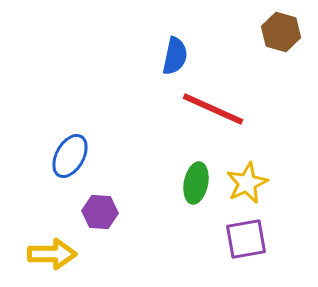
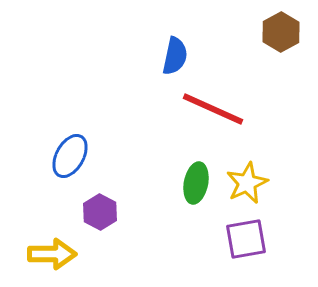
brown hexagon: rotated 15 degrees clockwise
purple hexagon: rotated 24 degrees clockwise
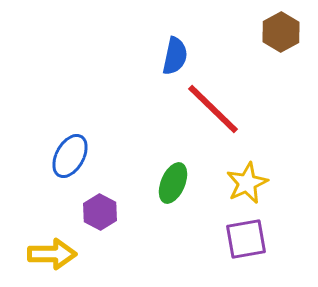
red line: rotated 20 degrees clockwise
green ellipse: moved 23 px left; rotated 12 degrees clockwise
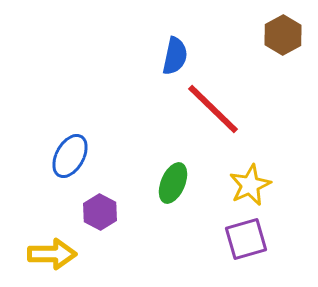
brown hexagon: moved 2 px right, 3 px down
yellow star: moved 3 px right, 2 px down
purple square: rotated 6 degrees counterclockwise
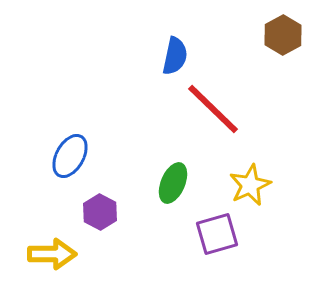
purple square: moved 29 px left, 5 px up
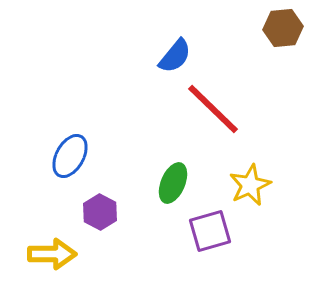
brown hexagon: moved 7 px up; rotated 24 degrees clockwise
blue semicircle: rotated 27 degrees clockwise
purple square: moved 7 px left, 3 px up
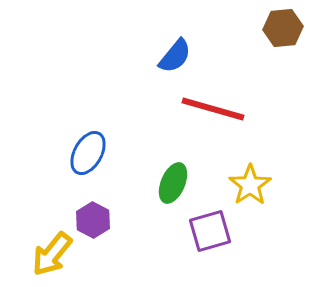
red line: rotated 28 degrees counterclockwise
blue ellipse: moved 18 px right, 3 px up
yellow star: rotated 9 degrees counterclockwise
purple hexagon: moved 7 px left, 8 px down
yellow arrow: rotated 129 degrees clockwise
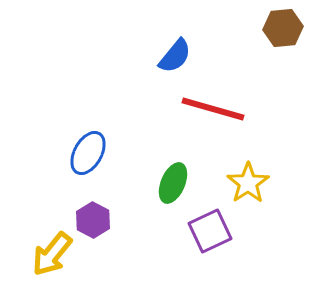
yellow star: moved 2 px left, 2 px up
purple square: rotated 9 degrees counterclockwise
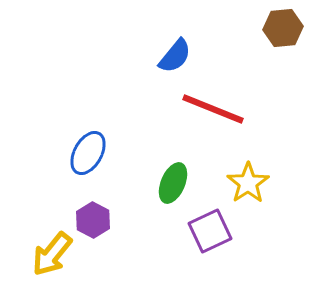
red line: rotated 6 degrees clockwise
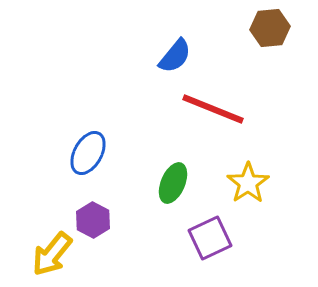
brown hexagon: moved 13 px left
purple square: moved 7 px down
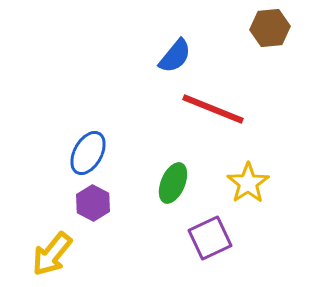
purple hexagon: moved 17 px up
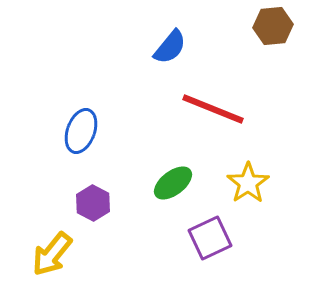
brown hexagon: moved 3 px right, 2 px up
blue semicircle: moved 5 px left, 9 px up
blue ellipse: moved 7 px left, 22 px up; rotated 9 degrees counterclockwise
green ellipse: rotated 30 degrees clockwise
